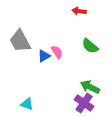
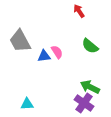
red arrow: rotated 48 degrees clockwise
blue triangle: rotated 24 degrees clockwise
cyan triangle: rotated 24 degrees counterclockwise
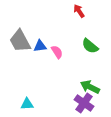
blue triangle: moved 4 px left, 10 px up
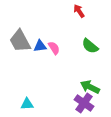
pink semicircle: moved 3 px left, 4 px up
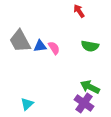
green semicircle: rotated 30 degrees counterclockwise
cyan triangle: rotated 40 degrees counterclockwise
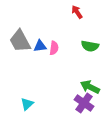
red arrow: moved 2 px left, 1 px down
pink semicircle: rotated 40 degrees clockwise
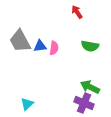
purple cross: rotated 12 degrees counterclockwise
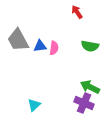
gray trapezoid: moved 2 px left, 1 px up
cyan triangle: moved 7 px right, 1 px down
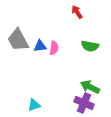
cyan triangle: rotated 24 degrees clockwise
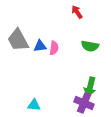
green arrow: rotated 102 degrees counterclockwise
cyan triangle: rotated 24 degrees clockwise
